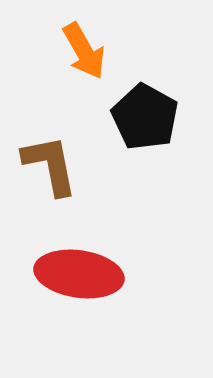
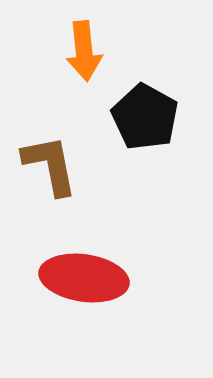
orange arrow: rotated 24 degrees clockwise
red ellipse: moved 5 px right, 4 px down
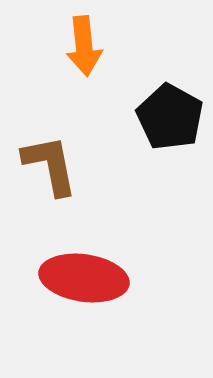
orange arrow: moved 5 px up
black pentagon: moved 25 px right
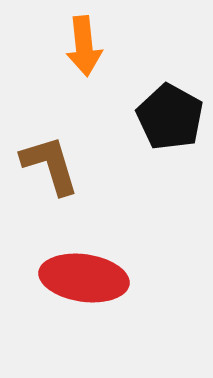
brown L-shape: rotated 6 degrees counterclockwise
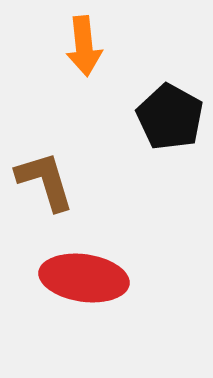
brown L-shape: moved 5 px left, 16 px down
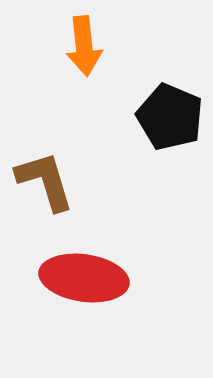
black pentagon: rotated 6 degrees counterclockwise
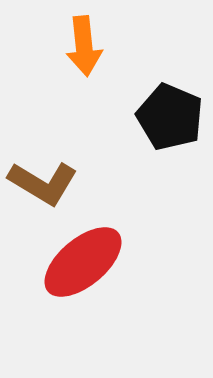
brown L-shape: moved 2 px left, 2 px down; rotated 138 degrees clockwise
red ellipse: moved 1 px left, 16 px up; rotated 48 degrees counterclockwise
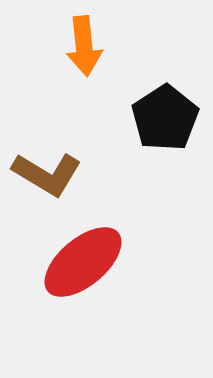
black pentagon: moved 5 px left, 1 px down; rotated 16 degrees clockwise
brown L-shape: moved 4 px right, 9 px up
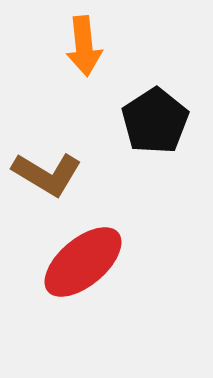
black pentagon: moved 10 px left, 3 px down
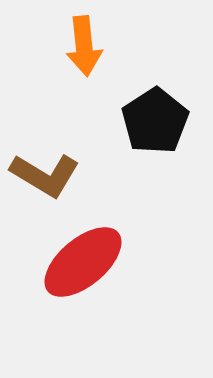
brown L-shape: moved 2 px left, 1 px down
